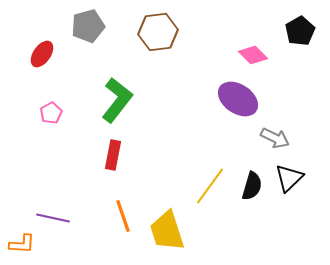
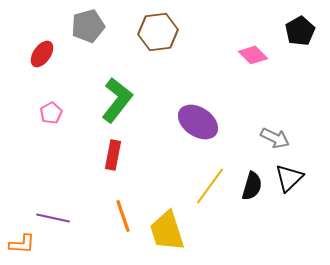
purple ellipse: moved 40 px left, 23 px down
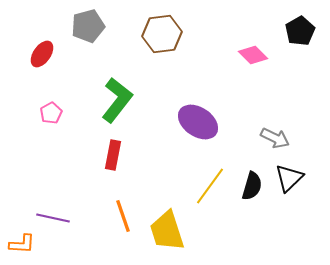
brown hexagon: moved 4 px right, 2 px down
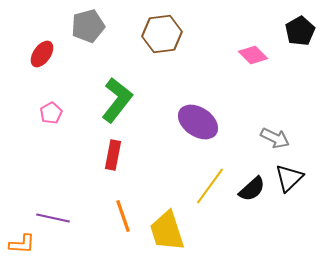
black semicircle: moved 3 px down; rotated 32 degrees clockwise
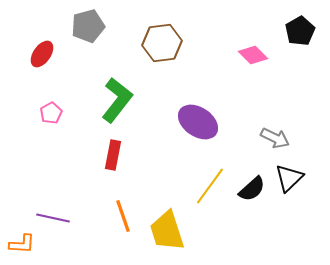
brown hexagon: moved 9 px down
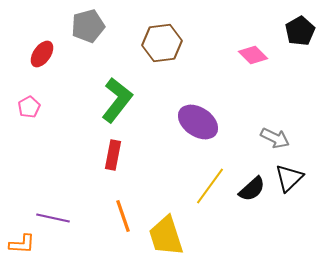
pink pentagon: moved 22 px left, 6 px up
yellow trapezoid: moved 1 px left, 5 px down
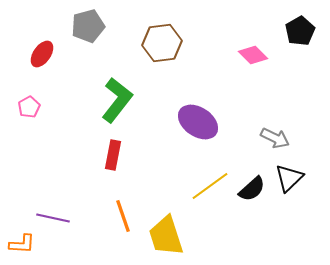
yellow line: rotated 18 degrees clockwise
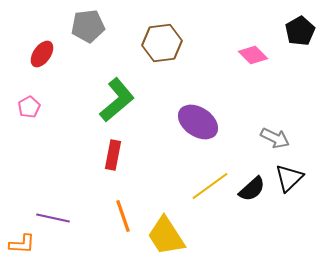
gray pentagon: rotated 8 degrees clockwise
green L-shape: rotated 12 degrees clockwise
yellow trapezoid: rotated 15 degrees counterclockwise
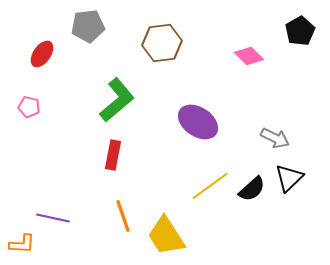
pink diamond: moved 4 px left, 1 px down
pink pentagon: rotated 30 degrees counterclockwise
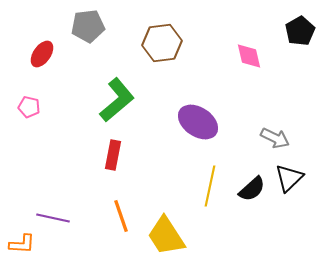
pink diamond: rotated 32 degrees clockwise
yellow line: rotated 42 degrees counterclockwise
orange line: moved 2 px left
